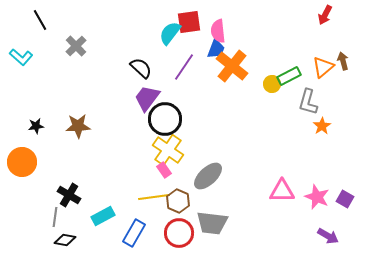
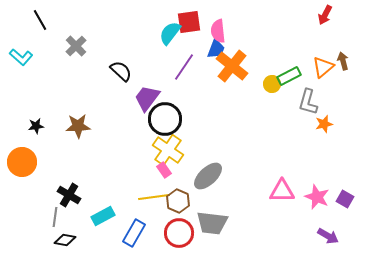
black semicircle: moved 20 px left, 3 px down
orange star: moved 2 px right, 2 px up; rotated 18 degrees clockwise
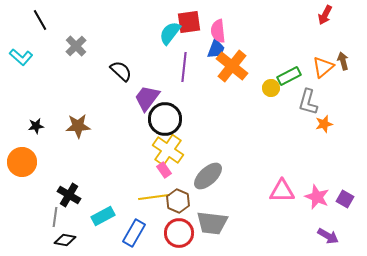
purple line: rotated 28 degrees counterclockwise
yellow circle: moved 1 px left, 4 px down
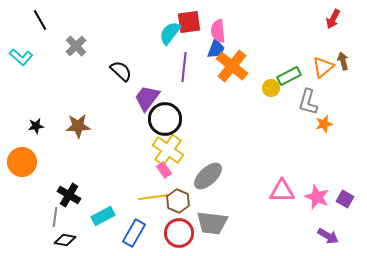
red arrow: moved 8 px right, 4 px down
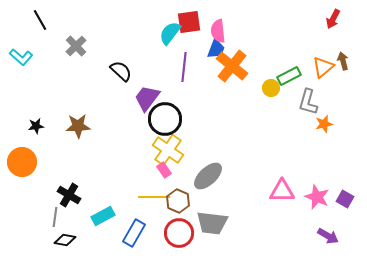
yellow line: rotated 8 degrees clockwise
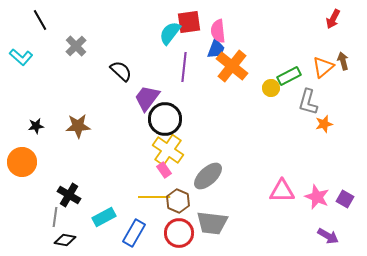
cyan rectangle: moved 1 px right, 1 px down
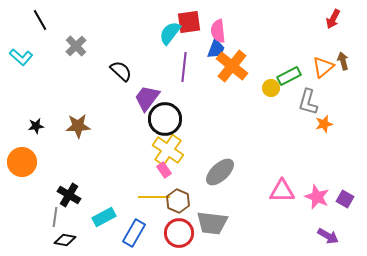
gray ellipse: moved 12 px right, 4 px up
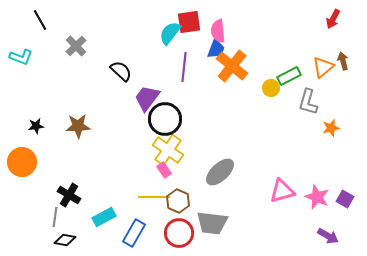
cyan L-shape: rotated 20 degrees counterclockwise
orange star: moved 7 px right, 4 px down
pink triangle: rotated 16 degrees counterclockwise
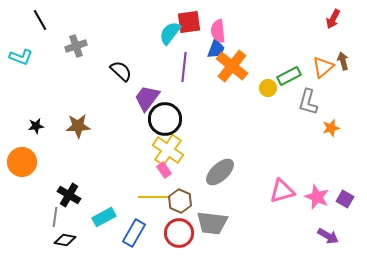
gray cross: rotated 25 degrees clockwise
yellow circle: moved 3 px left
brown hexagon: moved 2 px right
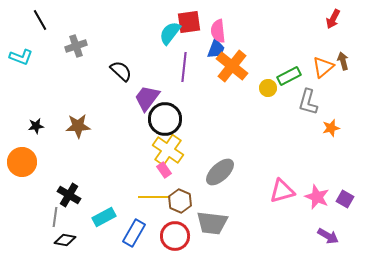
red circle: moved 4 px left, 3 px down
